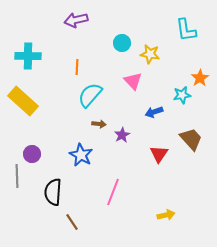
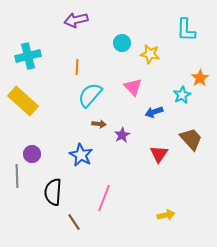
cyan L-shape: rotated 10 degrees clockwise
cyan cross: rotated 15 degrees counterclockwise
pink triangle: moved 6 px down
cyan star: rotated 18 degrees counterclockwise
pink line: moved 9 px left, 6 px down
brown line: moved 2 px right
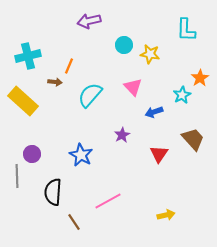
purple arrow: moved 13 px right, 1 px down
cyan circle: moved 2 px right, 2 px down
orange line: moved 8 px left, 1 px up; rotated 21 degrees clockwise
brown arrow: moved 44 px left, 42 px up
brown trapezoid: moved 2 px right
pink line: moved 4 px right, 3 px down; rotated 40 degrees clockwise
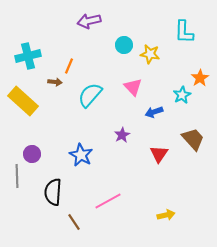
cyan L-shape: moved 2 px left, 2 px down
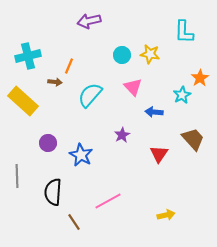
cyan circle: moved 2 px left, 10 px down
blue arrow: rotated 24 degrees clockwise
purple circle: moved 16 px right, 11 px up
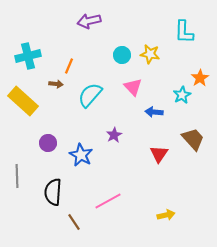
brown arrow: moved 1 px right, 2 px down
purple star: moved 8 px left
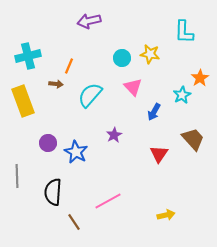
cyan circle: moved 3 px down
yellow rectangle: rotated 28 degrees clockwise
blue arrow: rotated 66 degrees counterclockwise
blue star: moved 5 px left, 3 px up
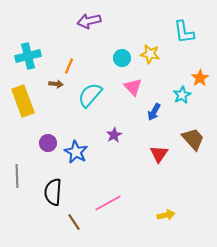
cyan L-shape: rotated 10 degrees counterclockwise
pink line: moved 2 px down
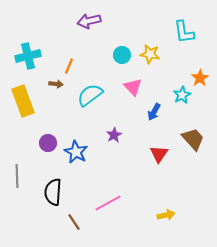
cyan circle: moved 3 px up
cyan semicircle: rotated 12 degrees clockwise
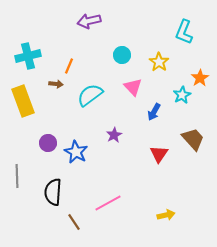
cyan L-shape: rotated 30 degrees clockwise
yellow star: moved 9 px right, 8 px down; rotated 24 degrees clockwise
